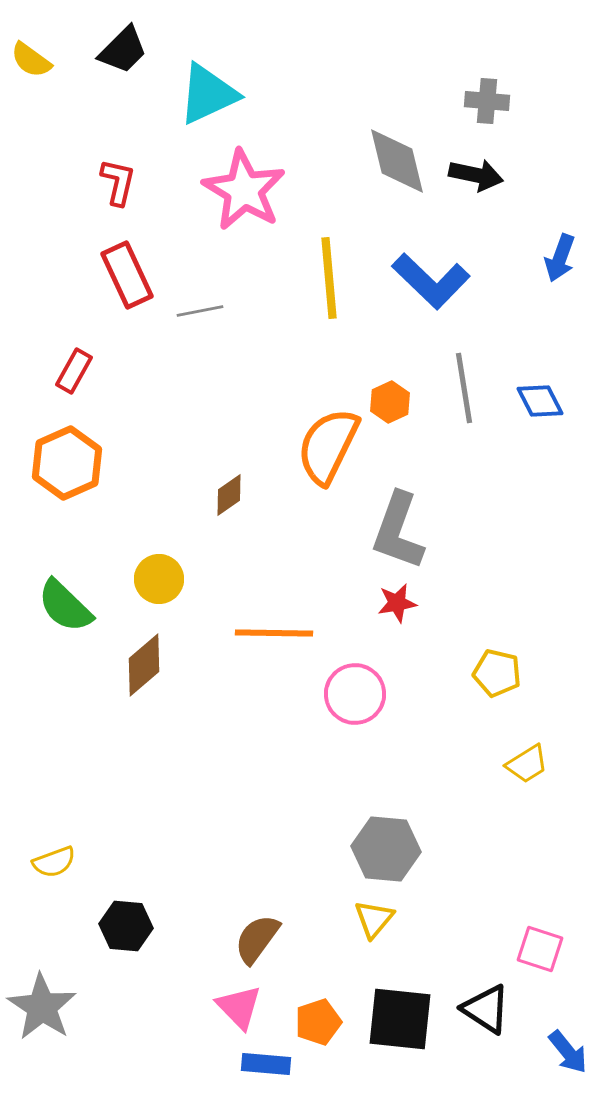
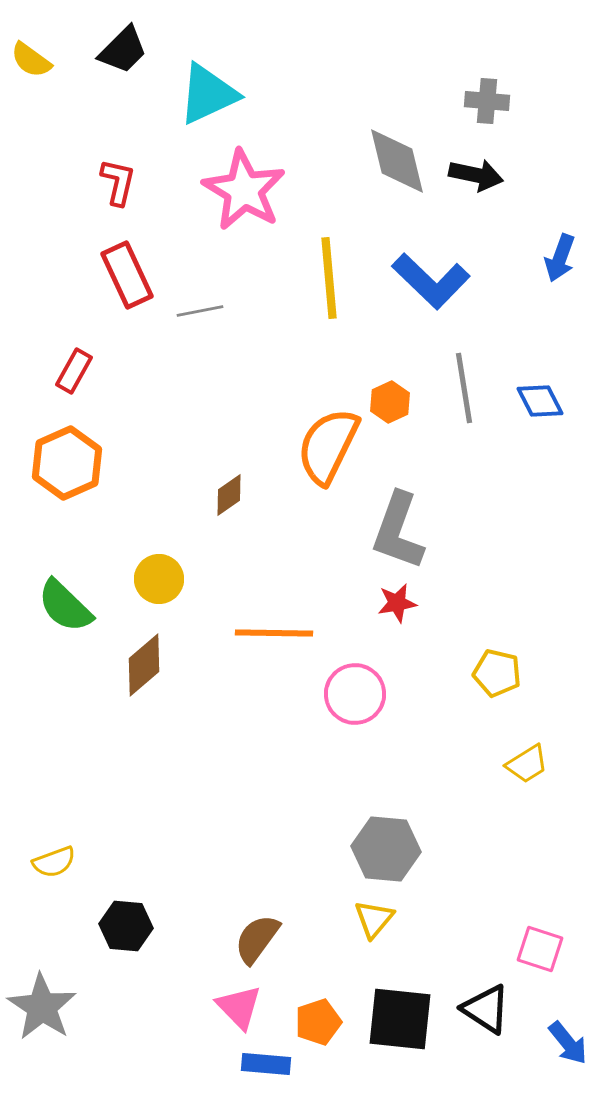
blue arrow at (568, 1052): moved 9 px up
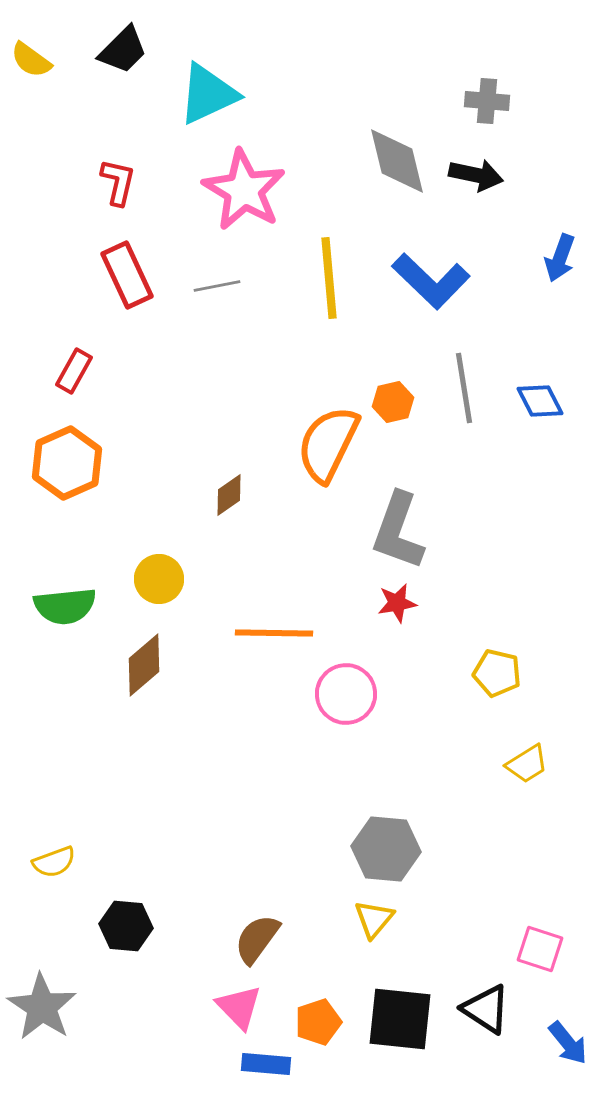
gray line at (200, 311): moved 17 px right, 25 px up
orange hexagon at (390, 402): moved 3 px right; rotated 12 degrees clockwise
orange semicircle at (328, 446): moved 2 px up
green semicircle at (65, 606): rotated 50 degrees counterclockwise
pink circle at (355, 694): moved 9 px left
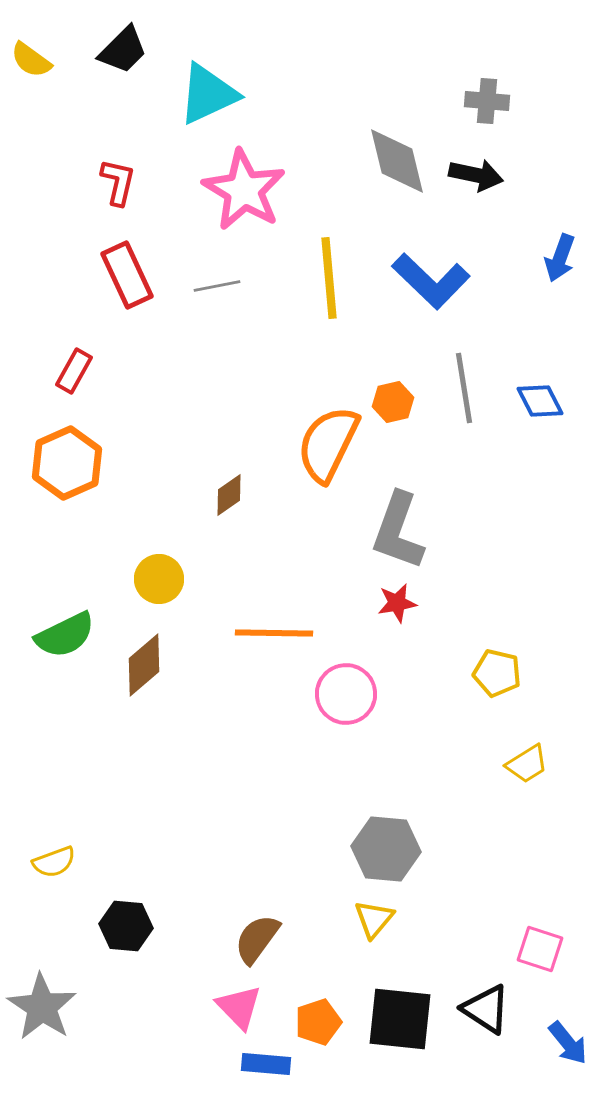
green semicircle at (65, 606): moved 29 px down; rotated 20 degrees counterclockwise
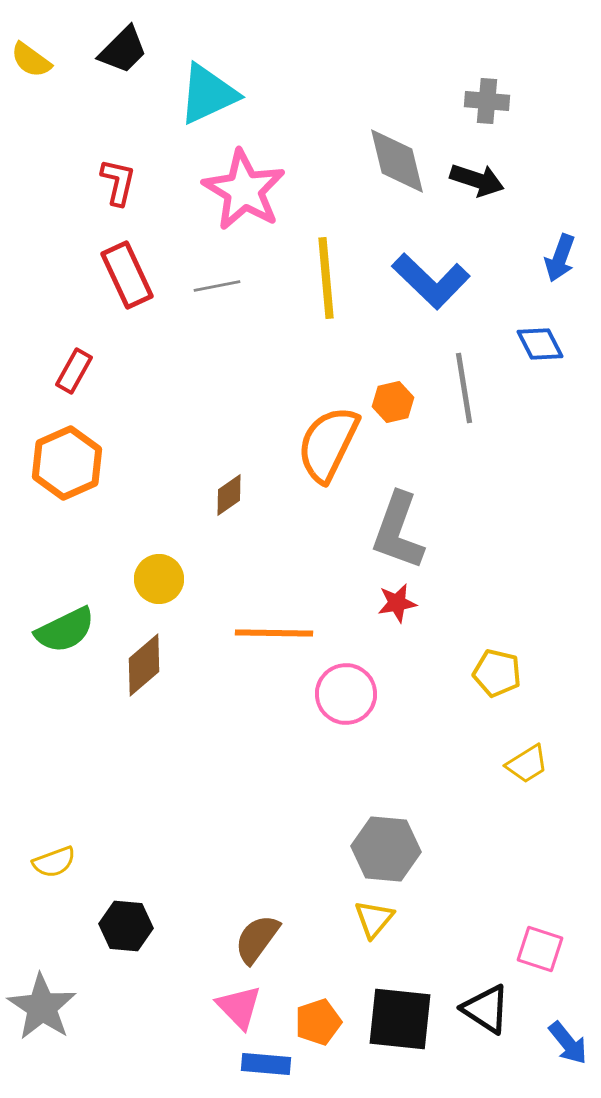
black arrow at (476, 175): moved 1 px right, 5 px down; rotated 6 degrees clockwise
yellow line at (329, 278): moved 3 px left
blue diamond at (540, 401): moved 57 px up
green semicircle at (65, 635): moved 5 px up
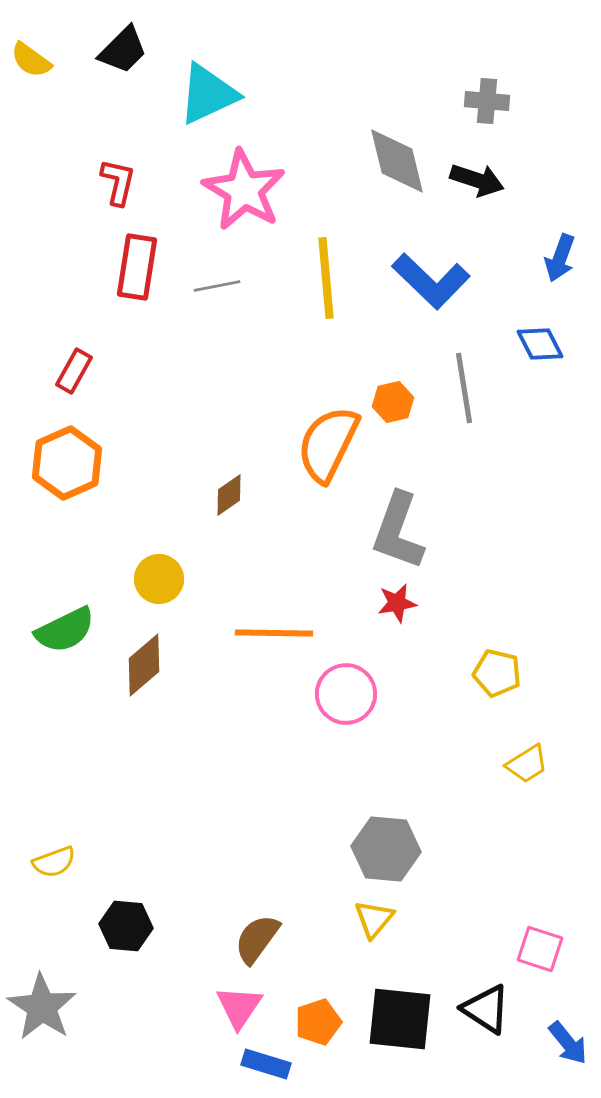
red rectangle at (127, 275): moved 10 px right, 8 px up; rotated 34 degrees clockwise
pink triangle at (239, 1007): rotated 18 degrees clockwise
blue rectangle at (266, 1064): rotated 12 degrees clockwise
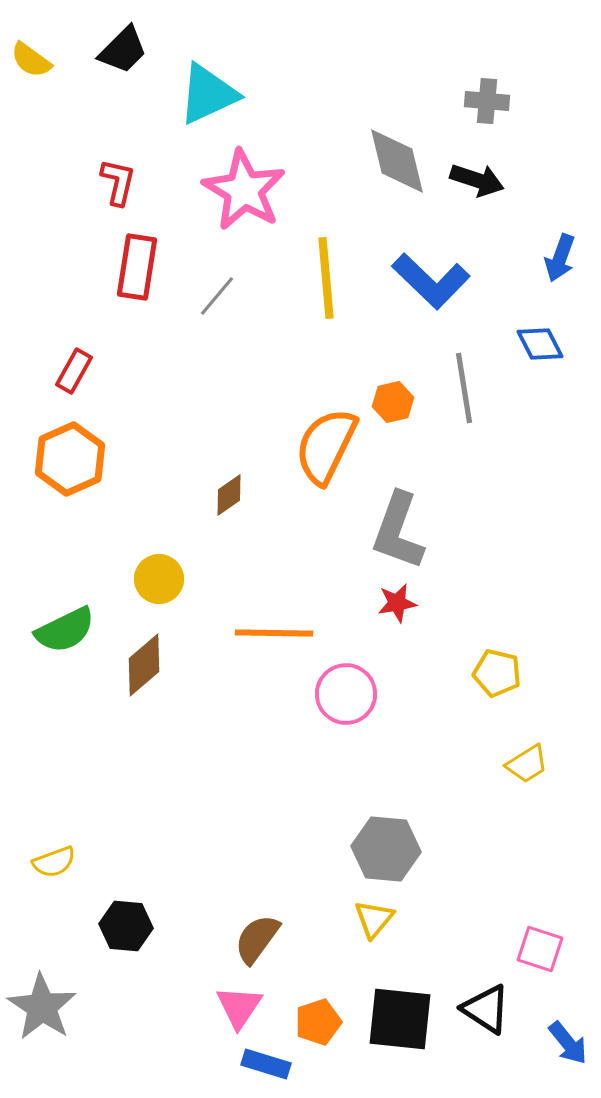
gray line at (217, 286): moved 10 px down; rotated 39 degrees counterclockwise
orange semicircle at (328, 444): moved 2 px left, 2 px down
orange hexagon at (67, 463): moved 3 px right, 4 px up
